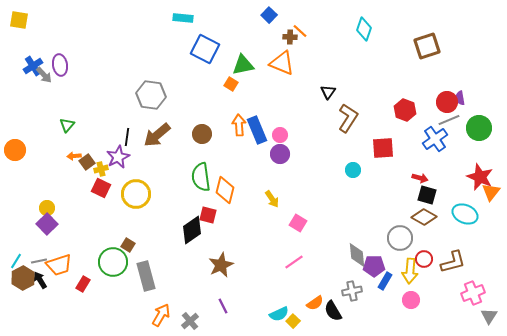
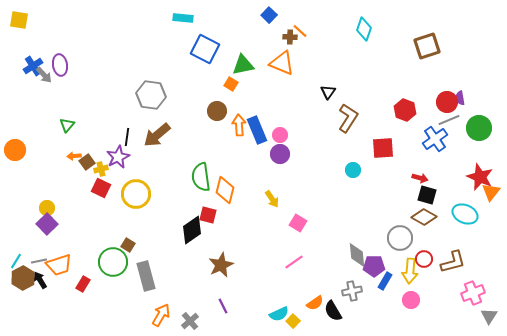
brown circle at (202, 134): moved 15 px right, 23 px up
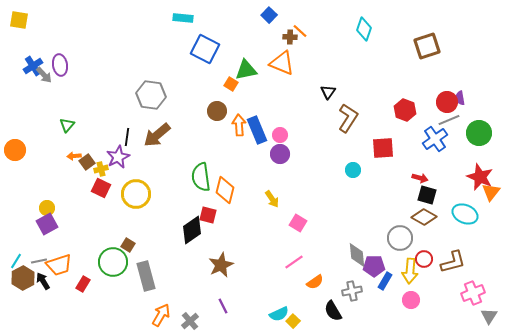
green triangle at (243, 65): moved 3 px right, 5 px down
green circle at (479, 128): moved 5 px down
purple square at (47, 224): rotated 15 degrees clockwise
black arrow at (40, 280): moved 3 px right, 1 px down
orange semicircle at (315, 303): moved 21 px up
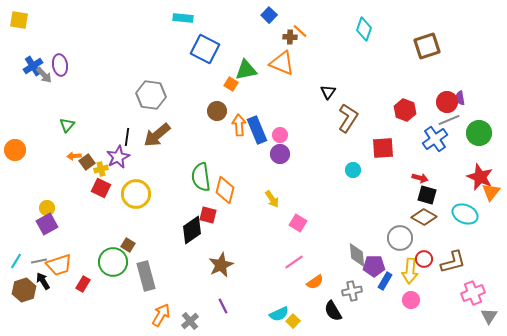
brown hexagon at (23, 278): moved 1 px right, 12 px down; rotated 10 degrees clockwise
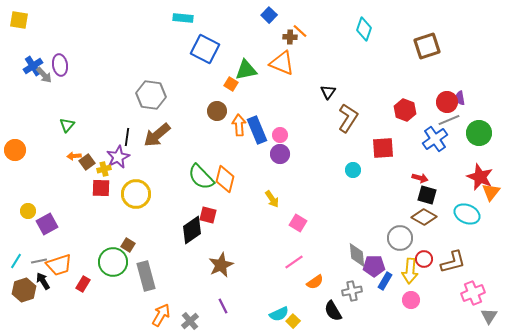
yellow cross at (101, 169): moved 3 px right
green semicircle at (201, 177): rotated 36 degrees counterclockwise
red square at (101, 188): rotated 24 degrees counterclockwise
orange diamond at (225, 190): moved 11 px up
yellow circle at (47, 208): moved 19 px left, 3 px down
cyan ellipse at (465, 214): moved 2 px right
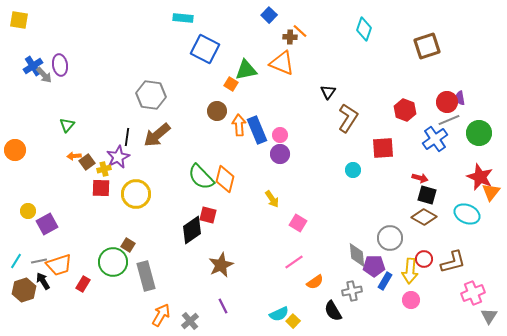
gray circle at (400, 238): moved 10 px left
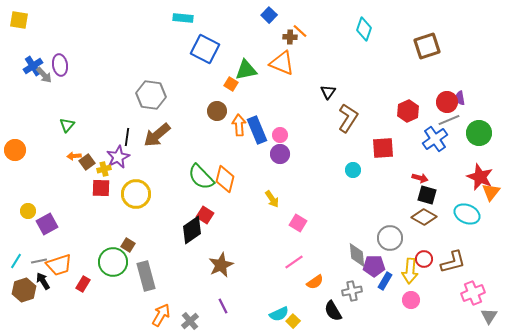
red hexagon at (405, 110): moved 3 px right, 1 px down; rotated 15 degrees clockwise
red square at (208, 215): moved 3 px left; rotated 18 degrees clockwise
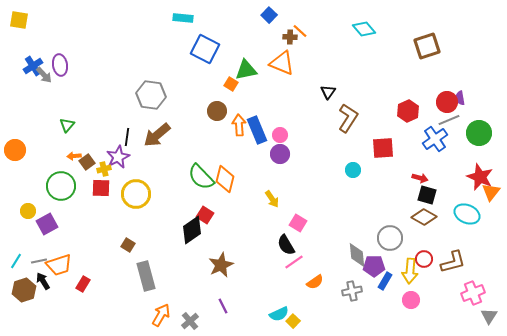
cyan diamond at (364, 29): rotated 60 degrees counterclockwise
green circle at (113, 262): moved 52 px left, 76 px up
black semicircle at (333, 311): moved 47 px left, 66 px up
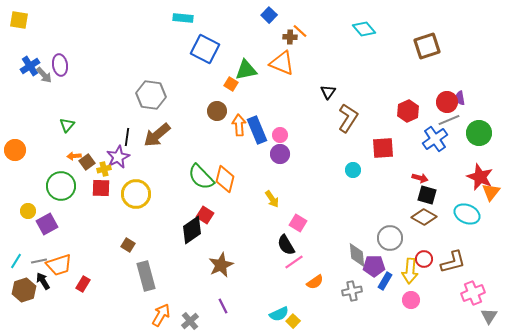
blue cross at (33, 66): moved 3 px left
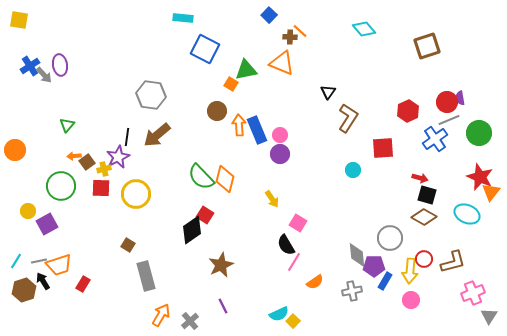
pink line at (294, 262): rotated 24 degrees counterclockwise
